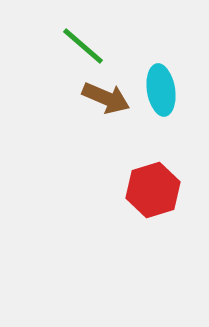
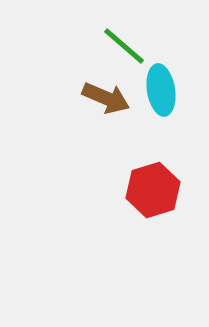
green line: moved 41 px right
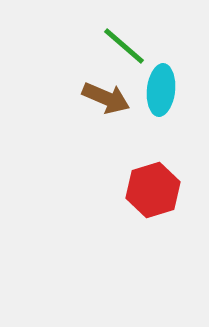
cyan ellipse: rotated 15 degrees clockwise
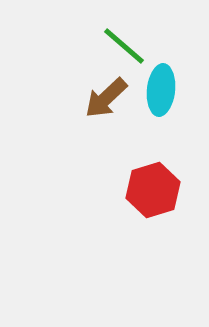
brown arrow: rotated 114 degrees clockwise
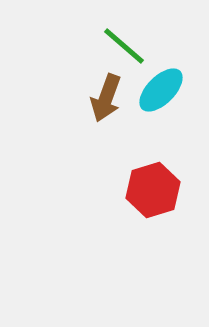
cyan ellipse: rotated 39 degrees clockwise
brown arrow: rotated 27 degrees counterclockwise
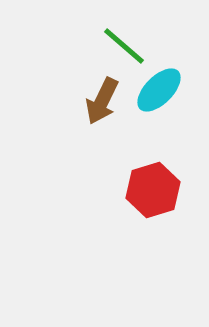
cyan ellipse: moved 2 px left
brown arrow: moved 4 px left, 3 px down; rotated 6 degrees clockwise
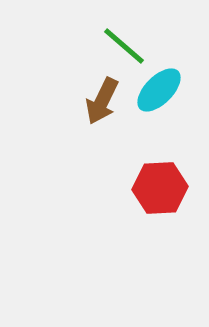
red hexagon: moved 7 px right, 2 px up; rotated 14 degrees clockwise
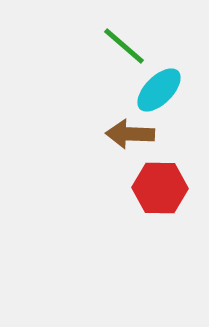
brown arrow: moved 28 px right, 33 px down; rotated 66 degrees clockwise
red hexagon: rotated 4 degrees clockwise
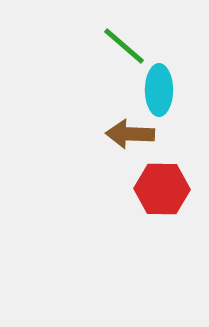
cyan ellipse: rotated 45 degrees counterclockwise
red hexagon: moved 2 px right, 1 px down
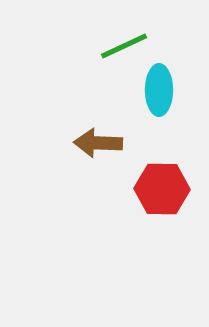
green line: rotated 66 degrees counterclockwise
brown arrow: moved 32 px left, 9 px down
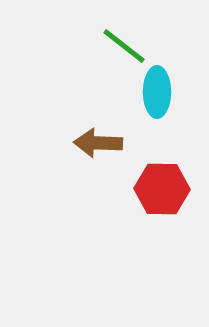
green line: rotated 63 degrees clockwise
cyan ellipse: moved 2 px left, 2 px down
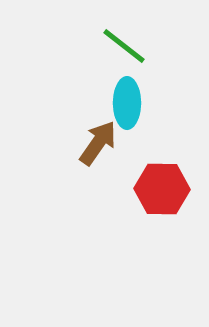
cyan ellipse: moved 30 px left, 11 px down
brown arrow: rotated 123 degrees clockwise
